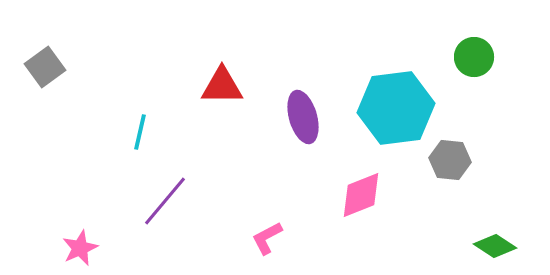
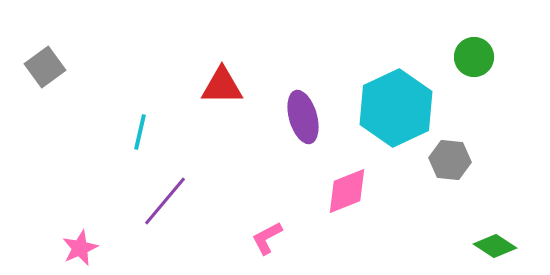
cyan hexagon: rotated 18 degrees counterclockwise
pink diamond: moved 14 px left, 4 px up
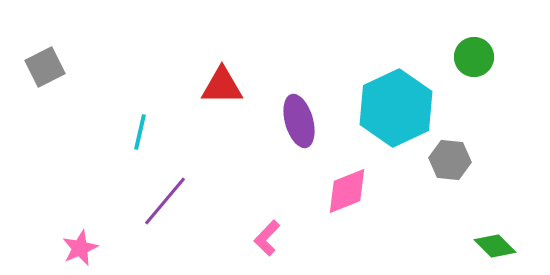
gray square: rotated 9 degrees clockwise
purple ellipse: moved 4 px left, 4 px down
pink L-shape: rotated 18 degrees counterclockwise
green diamond: rotated 12 degrees clockwise
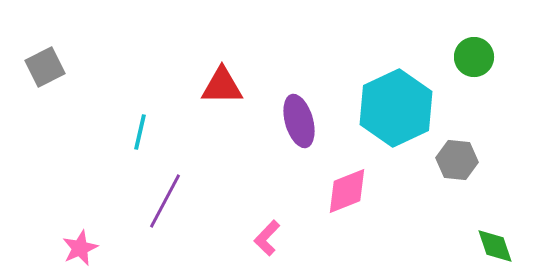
gray hexagon: moved 7 px right
purple line: rotated 12 degrees counterclockwise
green diamond: rotated 27 degrees clockwise
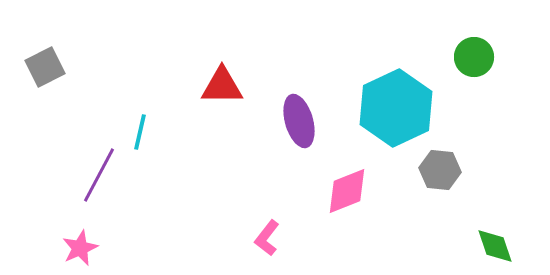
gray hexagon: moved 17 px left, 10 px down
purple line: moved 66 px left, 26 px up
pink L-shape: rotated 6 degrees counterclockwise
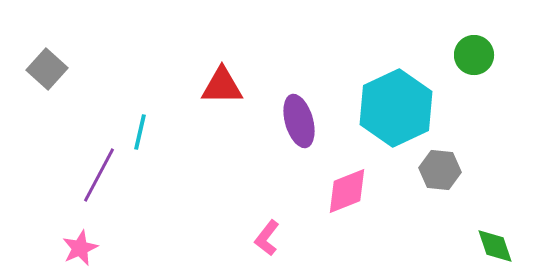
green circle: moved 2 px up
gray square: moved 2 px right, 2 px down; rotated 21 degrees counterclockwise
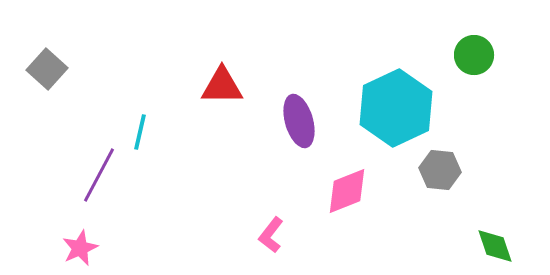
pink L-shape: moved 4 px right, 3 px up
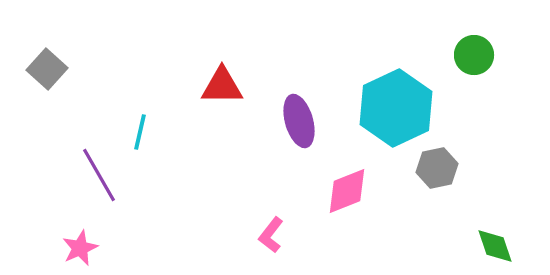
gray hexagon: moved 3 px left, 2 px up; rotated 18 degrees counterclockwise
purple line: rotated 58 degrees counterclockwise
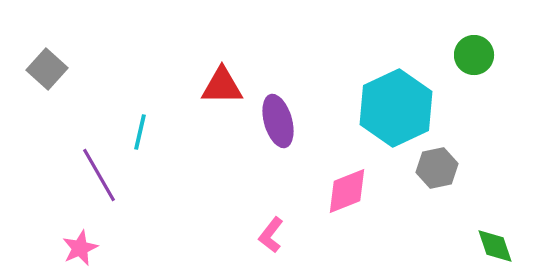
purple ellipse: moved 21 px left
